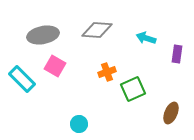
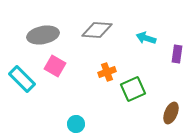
cyan circle: moved 3 px left
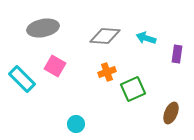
gray diamond: moved 8 px right, 6 px down
gray ellipse: moved 7 px up
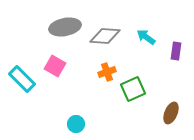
gray ellipse: moved 22 px right, 1 px up
cyan arrow: moved 1 px up; rotated 18 degrees clockwise
purple rectangle: moved 1 px left, 3 px up
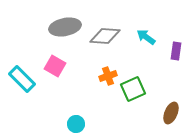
orange cross: moved 1 px right, 4 px down
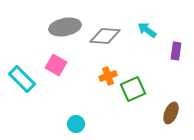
cyan arrow: moved 1 px right, 7 px up
pink square: moved 1 px right, 1 px up
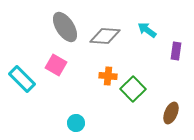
gray ellipse: rotated 68 degrees clockwise
orange cross: rotated 24 degrees clockwise
green square: rotated 20 degrees counterclockwise
cyan circle: moved 1 px up
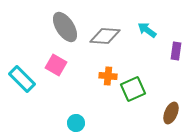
green square: rotated 20 degrees clockwise
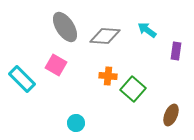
green square: rotated 25 degrees counterclockwise
brown ellipse: moved 2 px down
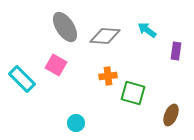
orange cross: rotated 12 degrees counterclockwise
green square: moved 4 px down; rotated 25 degrees counterclockwise
